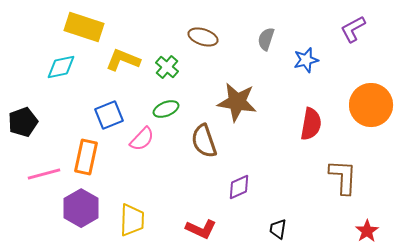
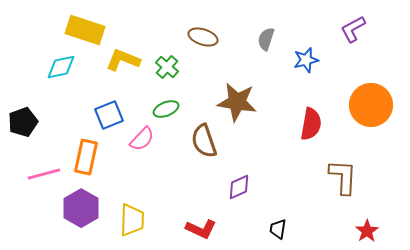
yellow rectangle: moved 1 px right, 3 px down
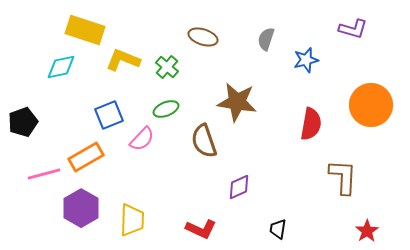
purple L-shape: rotated 136 degrees counterclockwise
orange rectangle: rotated 48 degrees clockwise
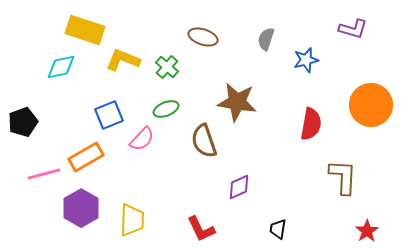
red L-shape: rotated 40 degrees clockwise
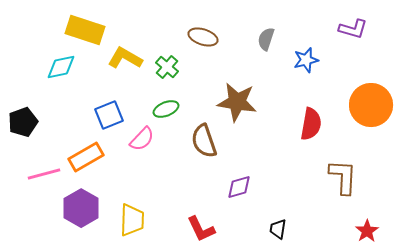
yellow L-shape: moved 2 px right, 2 px up; rotated 8 degrees clockwise
purple diamond: rotated 8 degrees clockwise
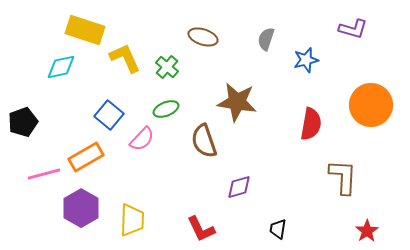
yellow L-shape: rotated 36 degrees clockwise
blue square: rotated 28 degrees counterclockwise
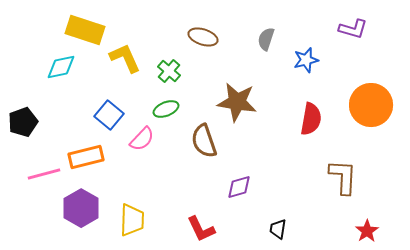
green cross: moved 2 px right, 4 px down
red semicircle: moved 5 px up
orange rectangle: rotated 16 degrees clockwise
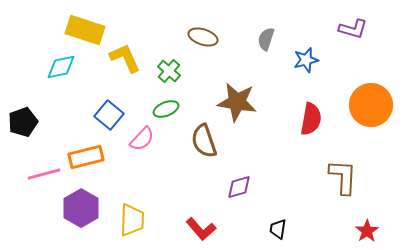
red L-shape: rotated 16 degrees counterclockwise
